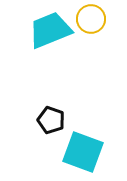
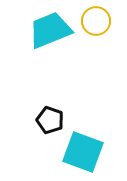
yellow circle: moved 5 px right, 2 px down
black pentagon: moved 1 px left
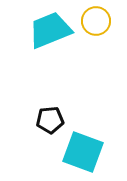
black pentagon: rotated 24 degrees counterclockwise
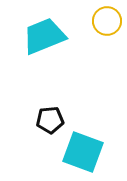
yellow circle: moved 11 px right
cyan trapezoid: moved 6 px left, 6 px down
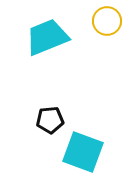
cyan trapezoid: moved 3 px right, 1 px down
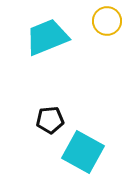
cyan square: rotated 9 degrees clockwise
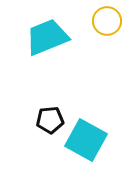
cyan square: moved 3 px right, 12 px up
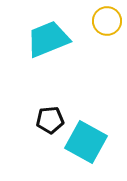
cyan trapezoid: moved 1 px right, 2 px down
cyan square: moved 2 px down
